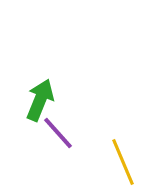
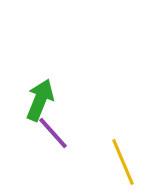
purple line: moved 5 px left
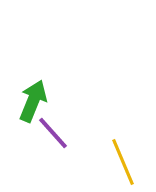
green arrow: moved 7 px left, 1 px down
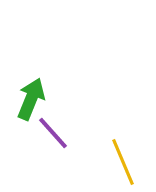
green arrow: moved 2 px left, 2 px up
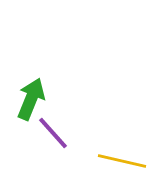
yellow line: moved 1 px left, 1 px up; rotated 54 degrees counterclockwise
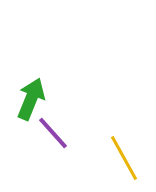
yellow line: moved 2 px right, 3 px up; rotated 48 degrees clockwise
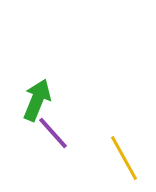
green arrow: moved 6 px right, 1 px down
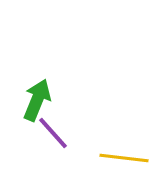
yellow line: rotated 54 degrees counterclockwise
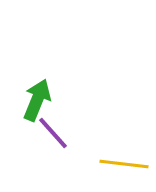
yellow line: moved 6 px down
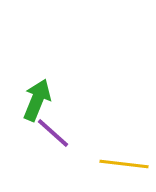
purple line: rotated 6 degrees counterclockwise
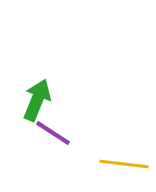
purple line: rotated 9 degrees counterclockwise
